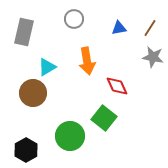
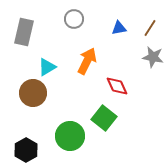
orange arrow: rotated 144 degrees counterclockwise
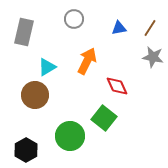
brown circle: moved 2 px right, 2 px down
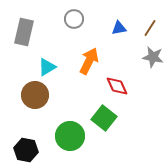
orange arrow: moved 2 px right
black hexagon: rotated 20 degrees counterclockwise
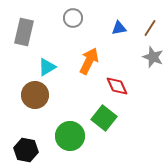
gray circle: moved 1 px left, 1 px up
gray star: rotated 10 degrees clockwise
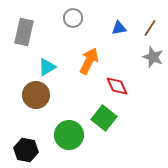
brown circle: moved 1 px right
green circle: moved 1 px left, 1 px up
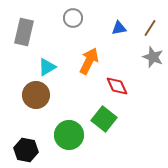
green square: moved 1 px down
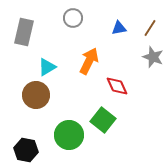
green square: moved 1 px left, 1 px down
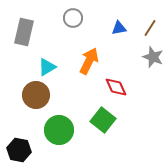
red diamond: moved 1 px left, 1 px down
green circle: moved 10 px left, 5 px up
black hexagon: moved 7 px left
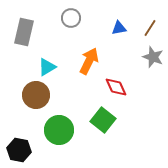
gray circle: moved 2 px left
